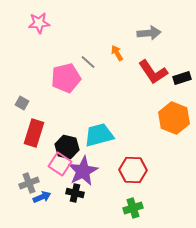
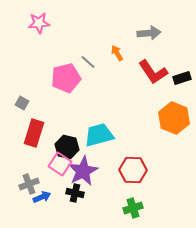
gray cross: moved 1 px down
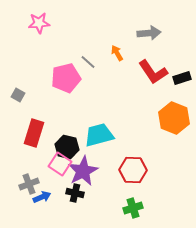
gray square: moved 4 px left, 8 px up
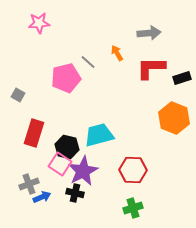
red L-shape: moved 2 px left, 4 px up; rotated 124 degrees clockwise
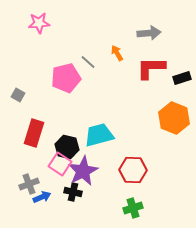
black cross: moved 2 px left, 1 px up
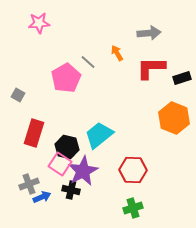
pink pentagon: rotated 16 degrees counterclockwise
cyan trapezoid: rotated 24 degrees counterclockwise
black cross: moved 2 px left, 2 px up
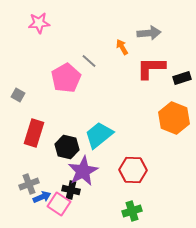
orange arrow: moved 5 px right, 6 px up
gray line: moved 1 px right, 1 px up
pink square: moved 1 px left, 40 px down
green cross: moved 1 px left, 3 px down
